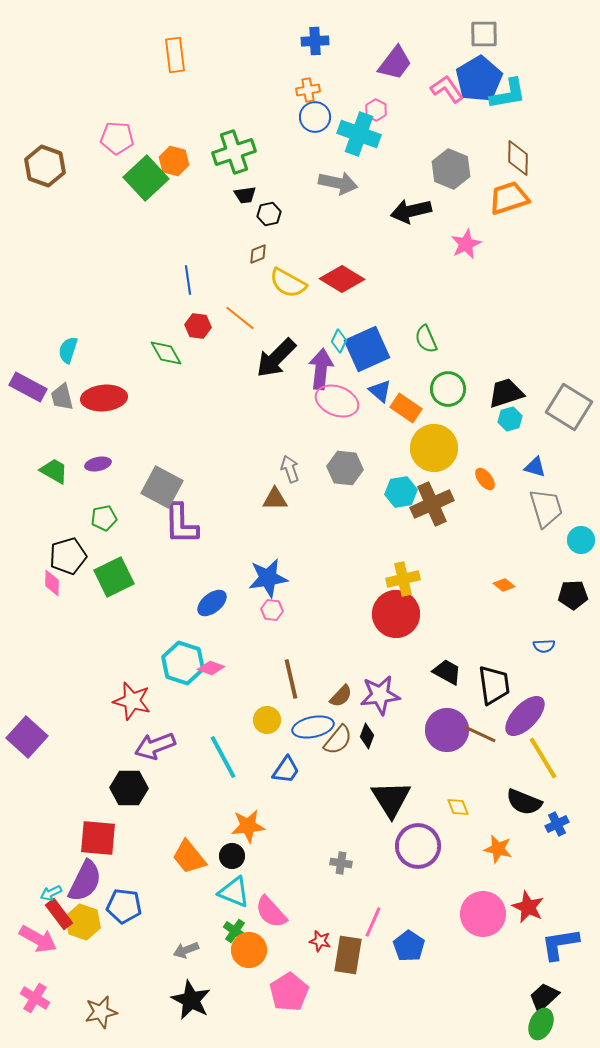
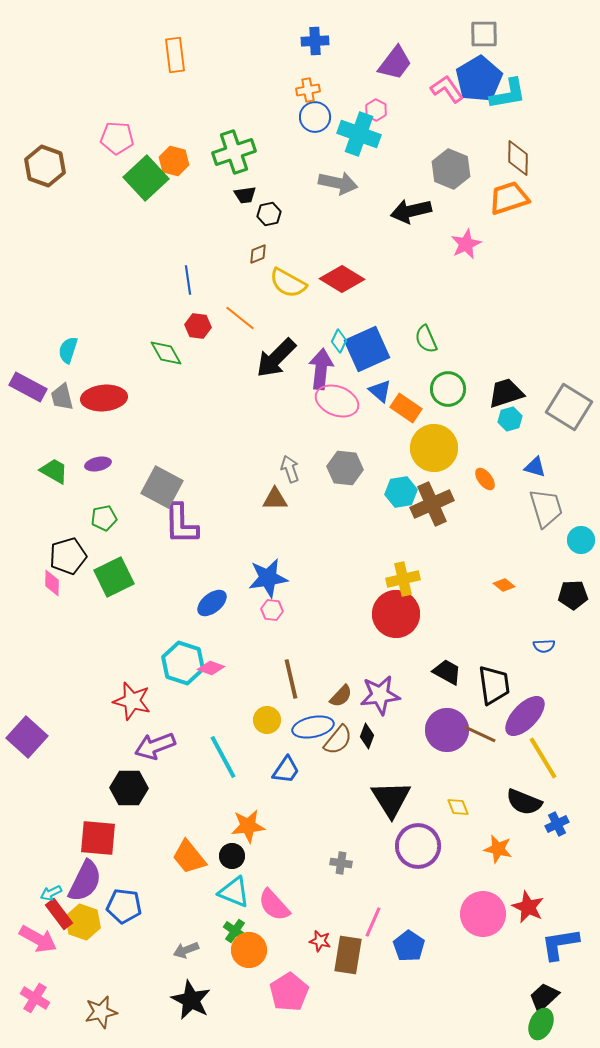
pink semicircle at (271, 912): moved 3 px right, 7 px up
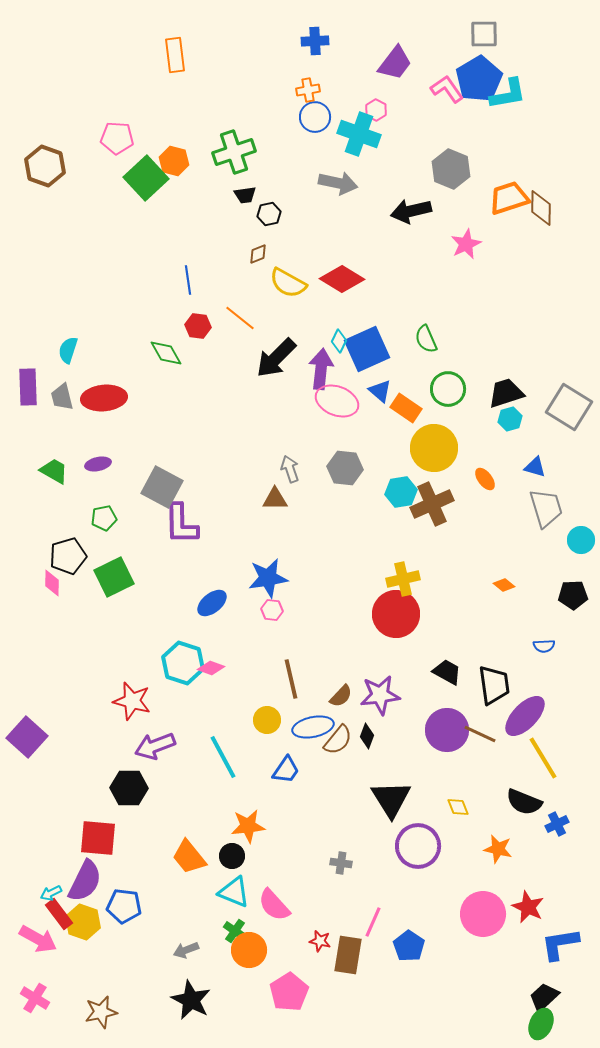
brown diamond at (518, 158): moved 23 px right, 50 px down
purple rectangle at (28, 387): rotated 60 degrees clockwise
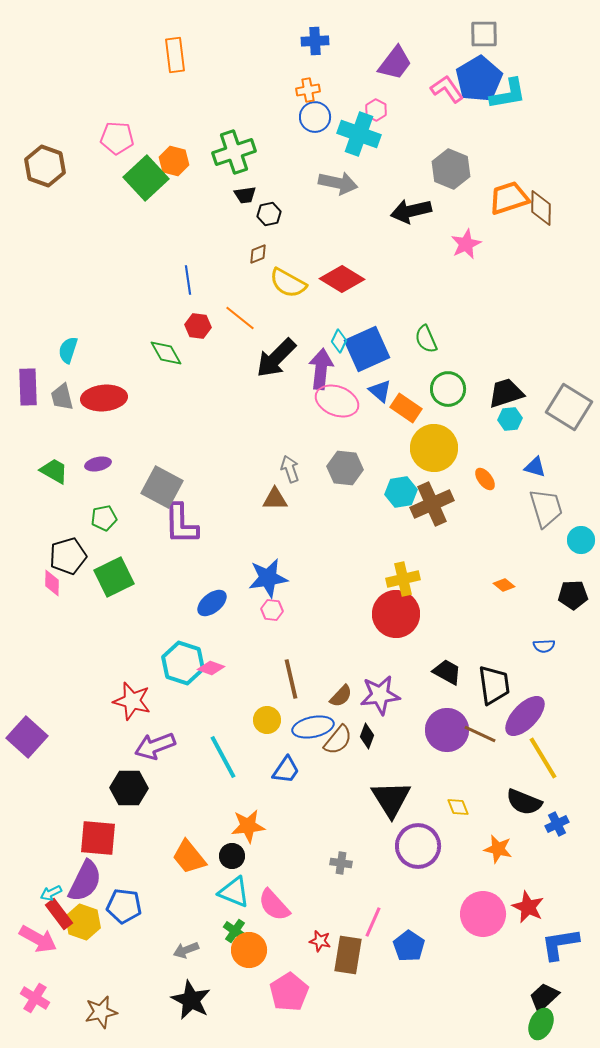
cyan hexagon at (510, 419): rotated 10 degrees clockwise
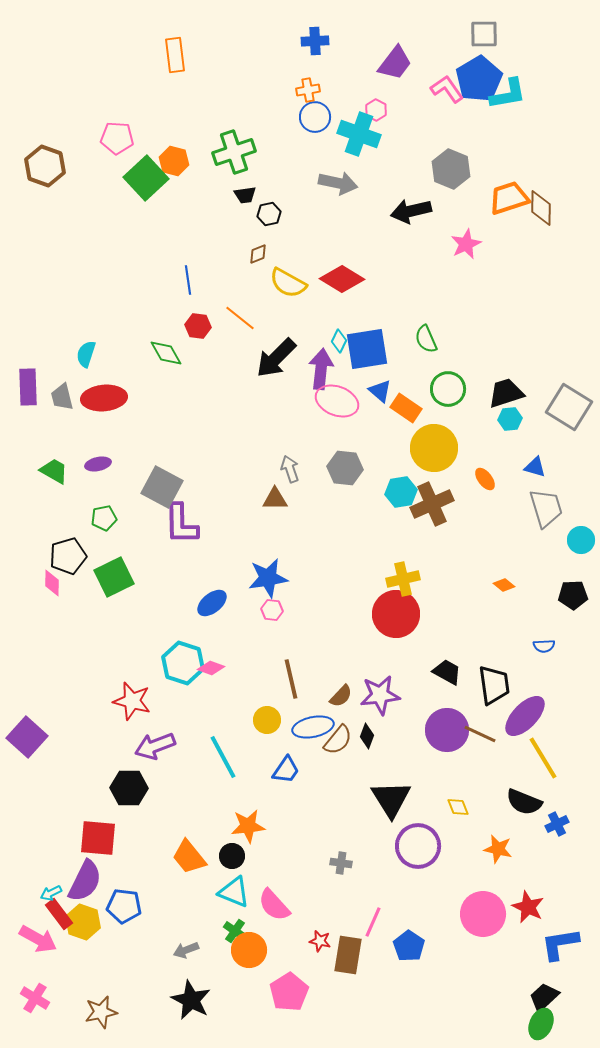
blue square at (367, 349): rotated 15 degrees clockwise
cyan semicircle at (68, 350): moved 18 px right, 4 px down
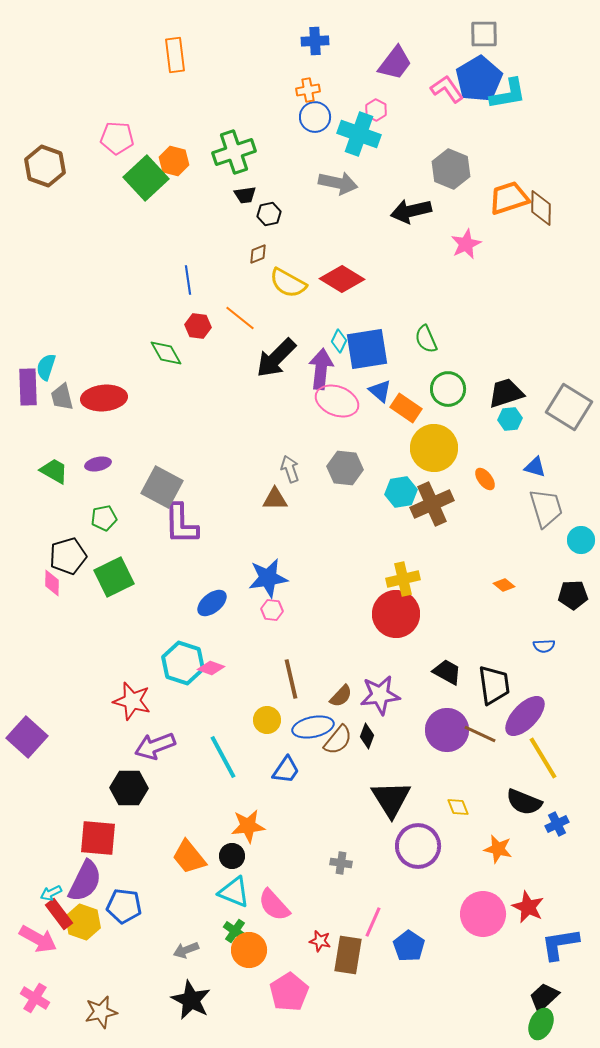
cyan semicircle at (86, 354): moved 40 px left, 13 px down
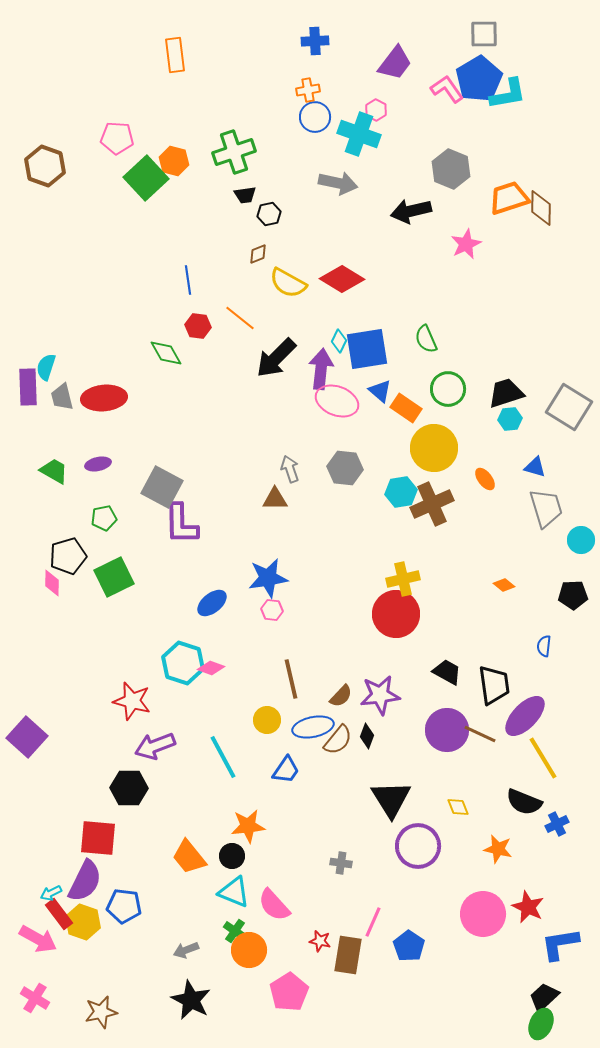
blue semicircle at (544, 646): rotated 100 degrees clockwise
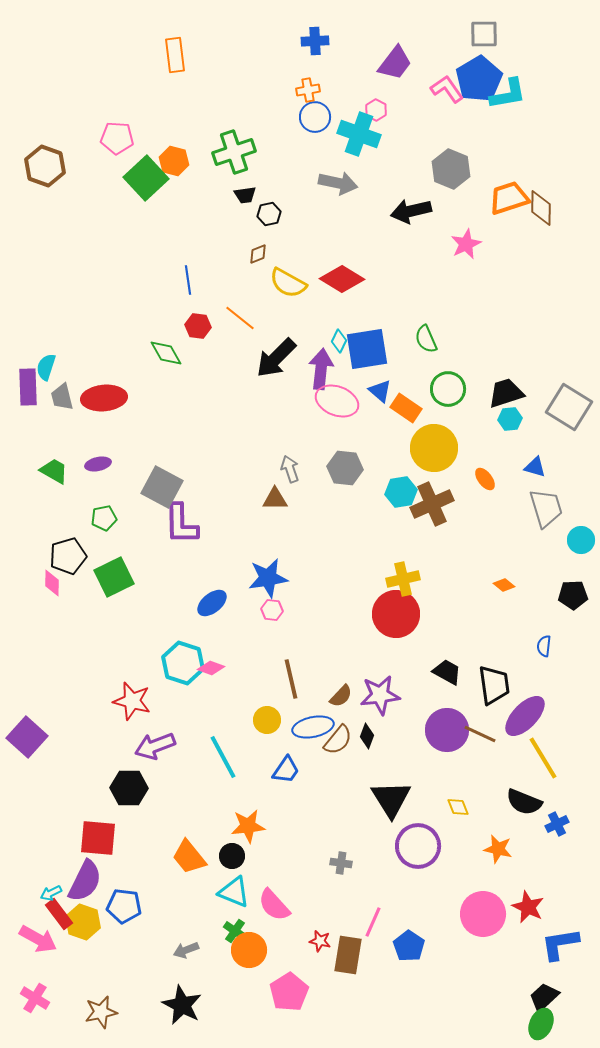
black star at (191, 1000): moved 9 px left, 5 px down
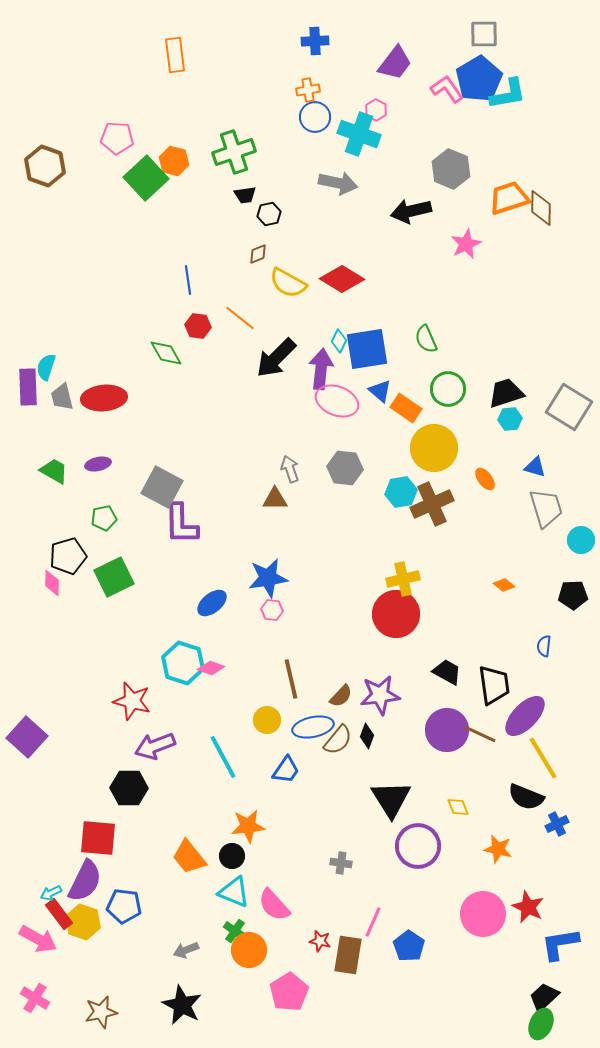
black semicircle at (524, 802): moved 2 px right, 5 px up
